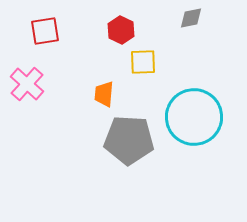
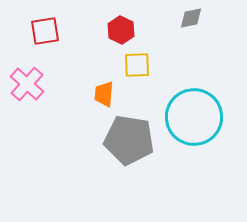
yellow square: moved 6 px left, 3 px down
gray pentagon: rotated 6 degrees clockwise
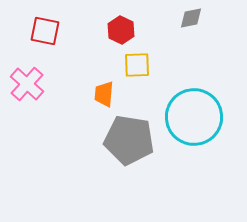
red square: rotated 20 degrees clockwise
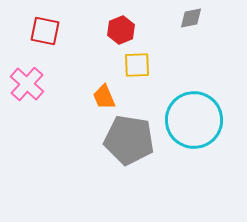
red hexagon: rotated 12 degrees clockwise
orange trapezoid: moved 3 px down; rotated 28 degrees counterclockwise
cyan circle: moved 3 px down
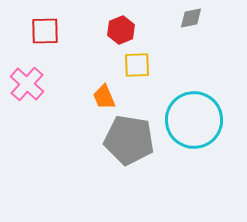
red square: rotated 12 degrees counterclockwise
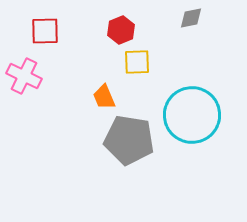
yellow square: moved 3 px up
pink cross: moved 3 px left, 8 px up; rotated 16 degrees counterclockwise
cyan circle: moved 2 px left, 5 px up
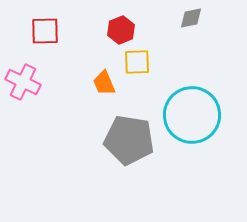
pink cross: moved 1 px left, 6 px down
orange trapezoid: moved 14 px up
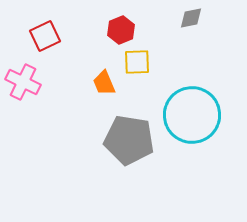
red square: moved 5 px down; rotated 24 degrees counterclockwise
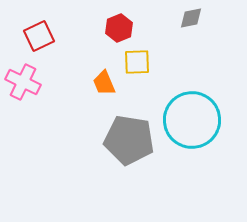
red hexagon: moved 2 px left, 2 px up
red square: moved 6 px left
cyan circle: moved 5 px down
